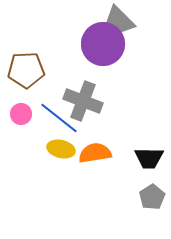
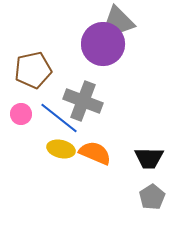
brown pentagon: moved 7 px right; rotated 9 degrees counterclockwise
orange semicircle: rotated 32 degrees clockwise
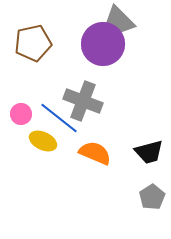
brown pentagon: moved 27 px up
yellow ellipse: moved 18 px left, 8 px up; rotated 12 degrees clockwise
black trapezoid: moved 6 px up; rotated 16 degrees counterclockwise
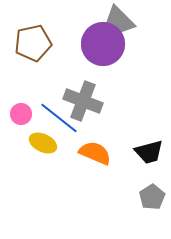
yellow ellipse: moved 2 px down
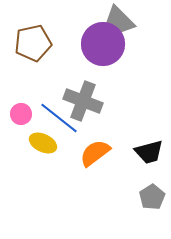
orange semicircle: rotated 60 degrees counterclockwise
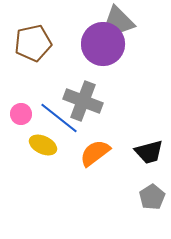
yellow ellipse: moved 2 px down
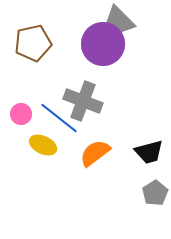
gray pentagon: moved 3 px right, 4 px up
